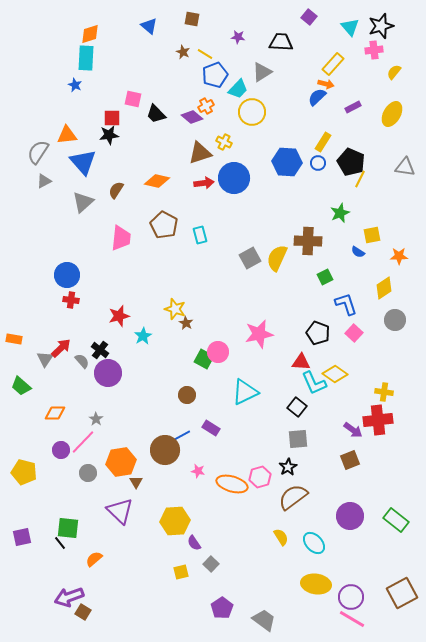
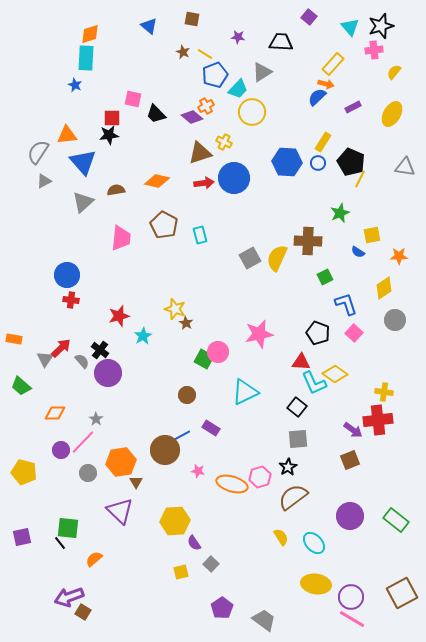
brown semicircle at (116, 190): rotated 48 degrees clockwise
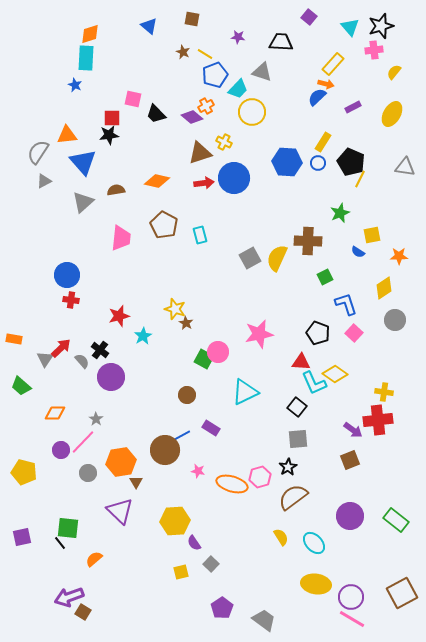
gray triangle at (262, 72): rotated 50 degrees clockwise
purple circle at (108, 373): moved 3 px right, 4 px down
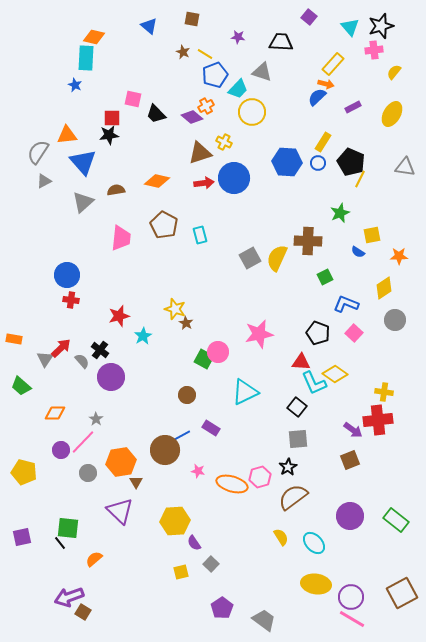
orange diamond at (90, 34): moved 4 px right, 3 px down; rotated 30 degrees clockwise
blue L-shape at (346, 304): rotated 50 degrees counterclockwise
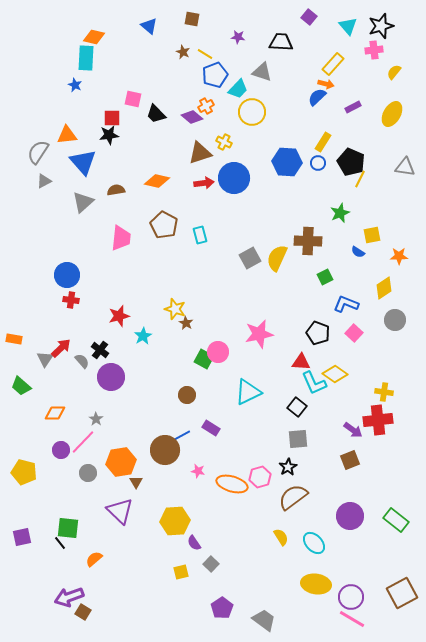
cyan triangle at (350, 27): moved 2 px left, 1 px up
cyan triangle at (245, 392): moved 3 px right
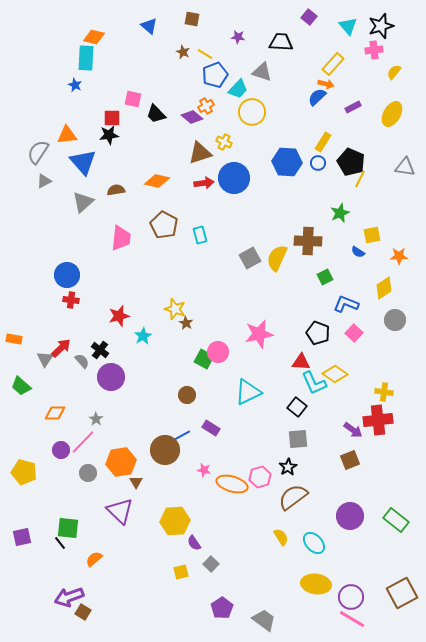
pink star at (198, 471): moved 6 px right, 1 px up
